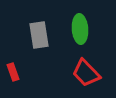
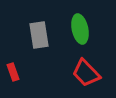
green ellipse: rotated 8 degrees counterclockwise
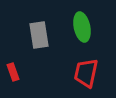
green ellipse: moved 2 px right, 2 px up
red trapezoid: rotated 56 degrees clockwise
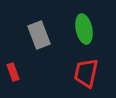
green ellipse: moved 2 px right, 2 px down
gray rectangle: rotated 12 degrees counterclockwise
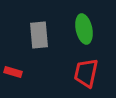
gray rectangle: rotated 16 degrees clockwise
red rectangle: rotated 54 degrees counterclockwise
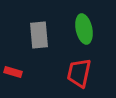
red trapezoid: moved 7 px left
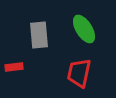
green ellipse: rotated 20 degrees counterclockwise
red rectangle: moved 1 px right, 5 px up; rotated 24 degrees counterclockwise
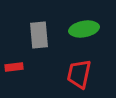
green ellipse: rotated 68 degrees counterclockwise
red trapezoid: moved 1 px down
